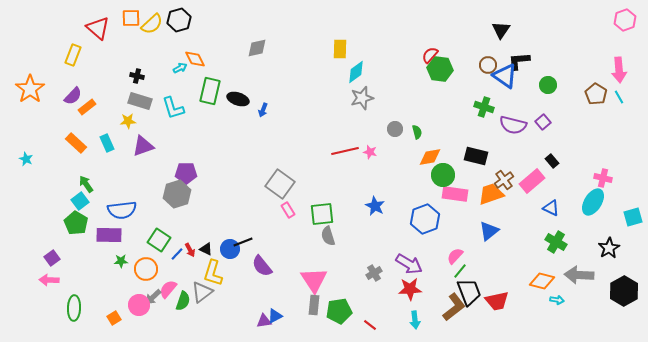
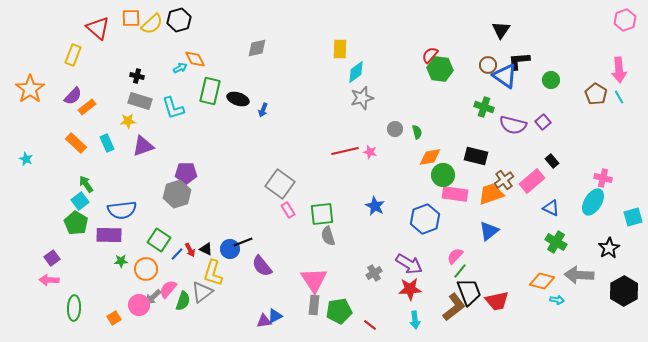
green circle at (548, 85): moved 3 px right, 5 px up
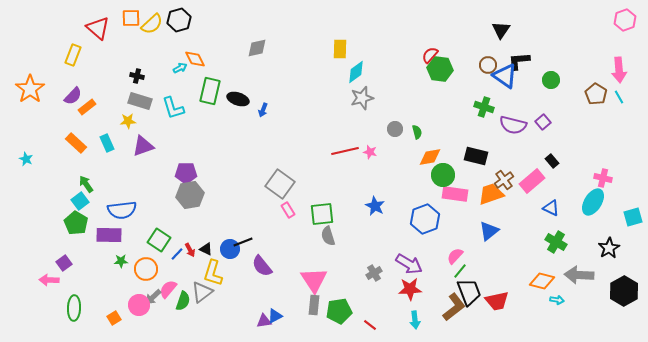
gray hexagon at (177, 194): moved 13 px right, 1 px down; rotated 8 degrees clockwise
purple square at (52, 258): moved 12 px right, 5 px down
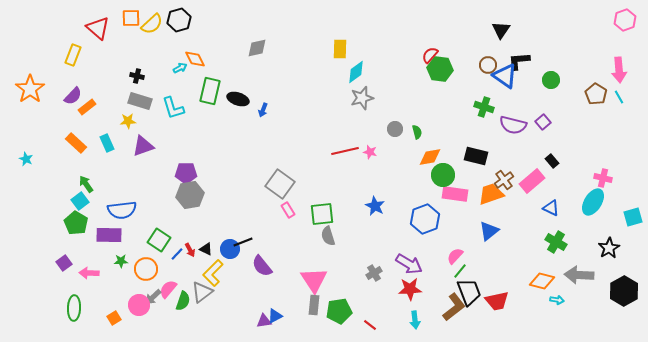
yellow L-shape at (213, 273): rotated 28 degrees clockwise
pink arrow at (49, 280): moved 40 px right, 7 px up
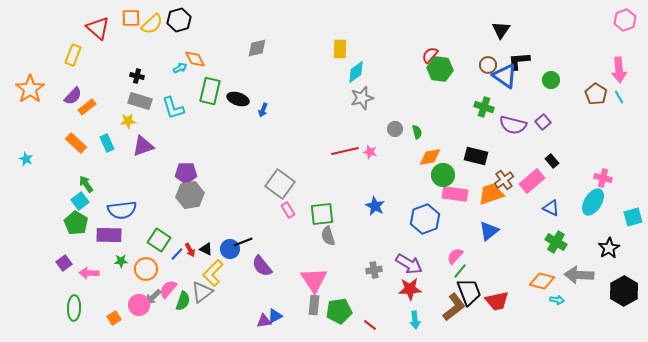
gray cross at (374, 273): moved 3 px up; rotated 21 degrees clockwise
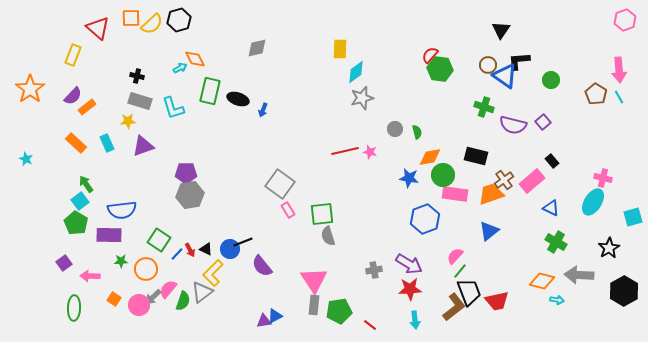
blue star at (375, 206): moved 34 px right, 28 px up; rotated 18 degrees counterclockwise
pink arrow at (89, 273): moved 1 px right, 3 px down
orange square at (114, 318): moved 19 px up; rotated 24 degrees counterclockwise
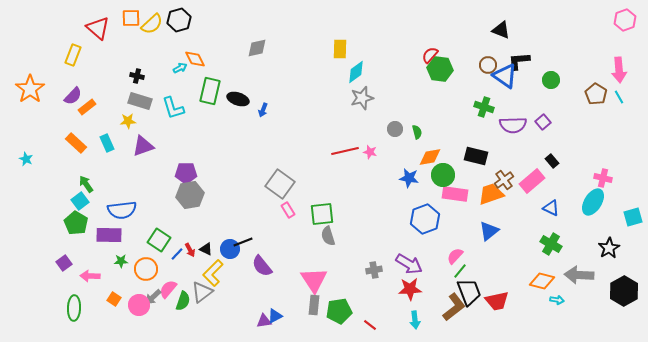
black triangle at (501, 30): rotated 42 degrees counterclockwise
purple semicircle at (513, 125): rotated 16 degrees counterclockwise
green cross at (556, 242): moved 5 px left, 2 px down
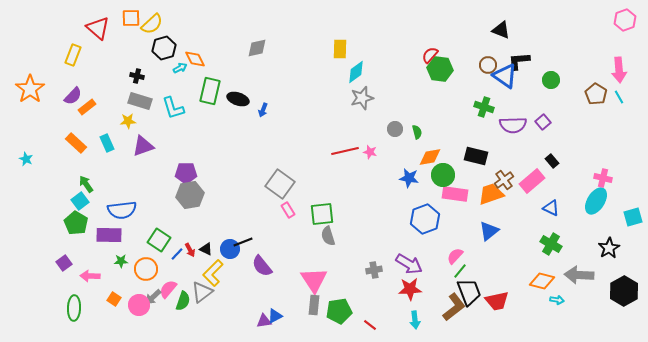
black hexagon at (179, 20): moved 15 px left, 28 px down
cyan ellipse at (593, 202): moved 3 px right, 1 px up
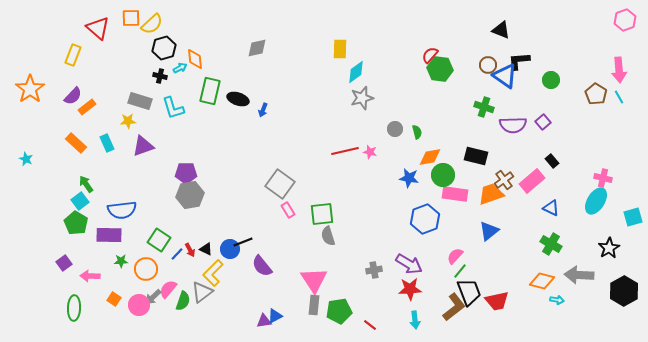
orange diamond at (195, 59): rotated 20 degrees clockwise
black cross at (137, 76): moved 23 px right
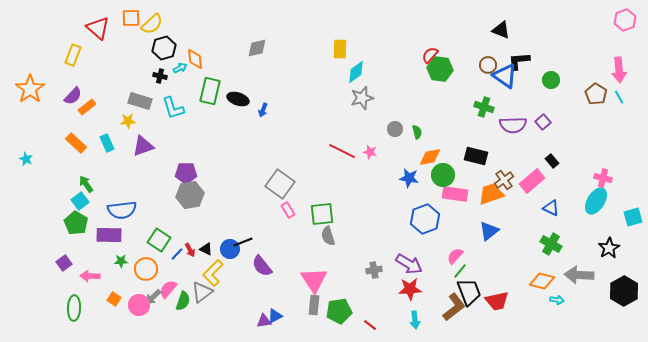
red line at (345, 151): moved 3 px left; rotated 40 degrees clockwise
